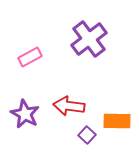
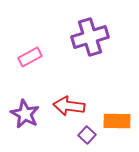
purple cross: moved 1 px right, 2 px up; rotated 21 degrees clockwise
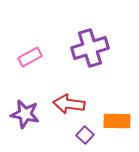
purple cross: moved 11 px down
red arrow: moved 2 px up
purple star: rotated 16 degrees counterclockwise
purple square: moved 2 px left
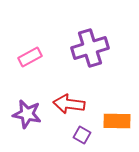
purple star: moved 2 px right
purple square: moved 3 px left; rotated 12 degrees counterclockwise
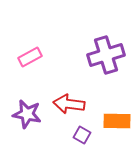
purple cross: moved 16 px right, 7 px down
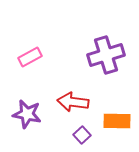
red arrow: moved 4 px right, 2 px up
purple square: rotated 18 degrees clockwise
